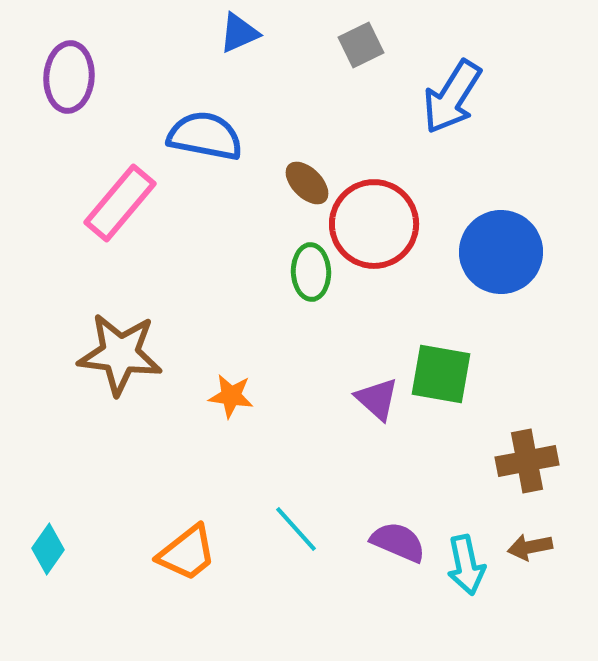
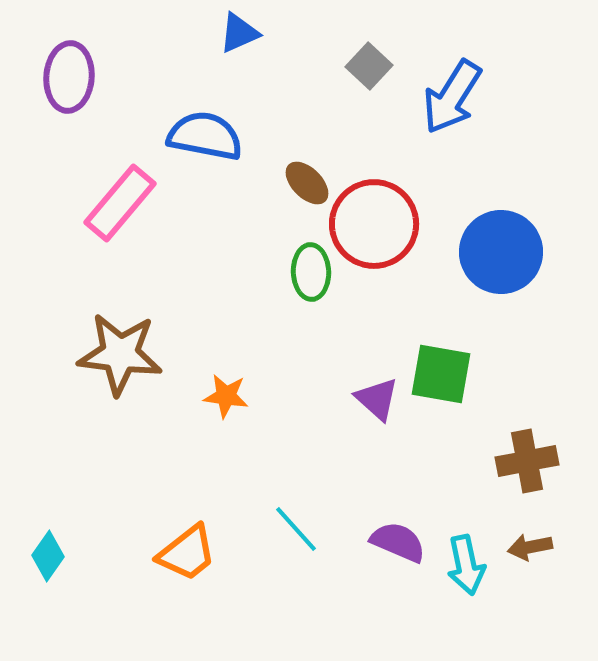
gray square: moved 8 px right, 21 px down; rotated 21 degrees counterclockwise
orange star: moved 5 px left
cyan diamond: moved 7 px down
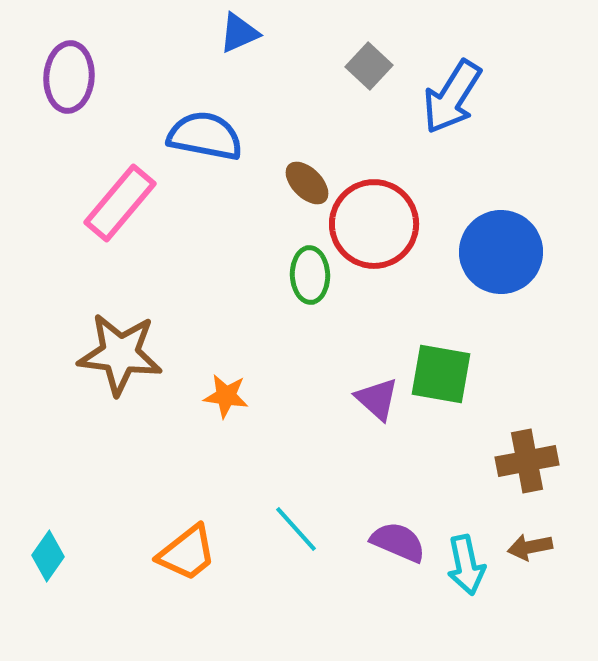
green ellipse: moved 1 px left, 3 px down
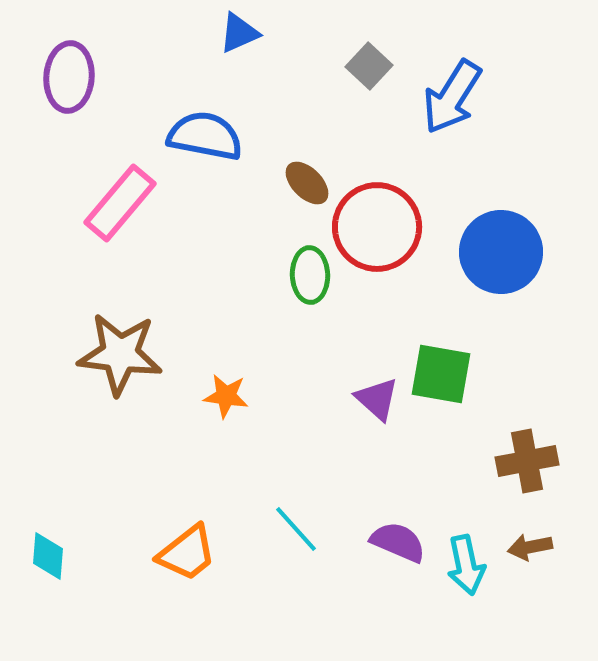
red circle: moved 3 px right, 3 px down
cyan diamond: rotated 30 degrees counterclockwise
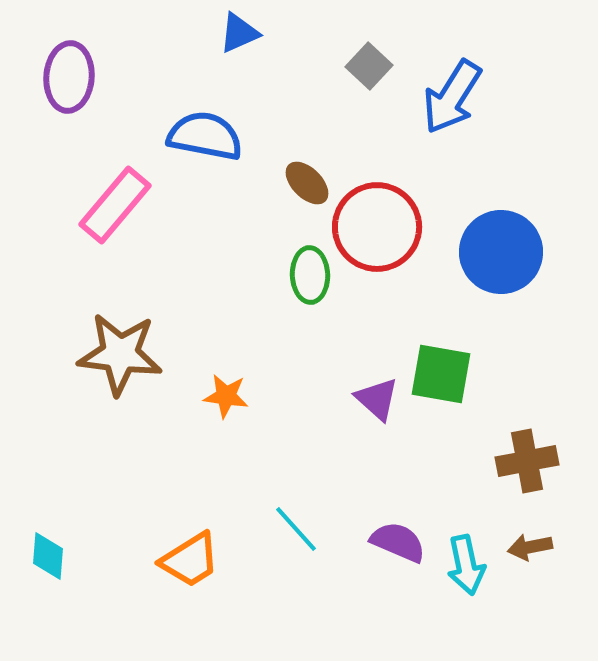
pink rectangle: moved 5 px left, 2 px down
orange trapezoid: moved 3 px right, 7 px down; rotated 6 degrees clockwise
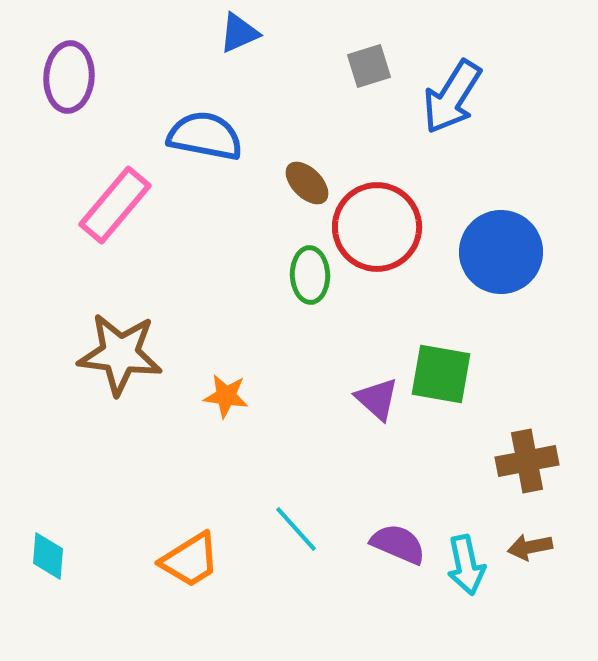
gray square: rotated 30 degrees clockwise
purple semicircle: moved 2 px down
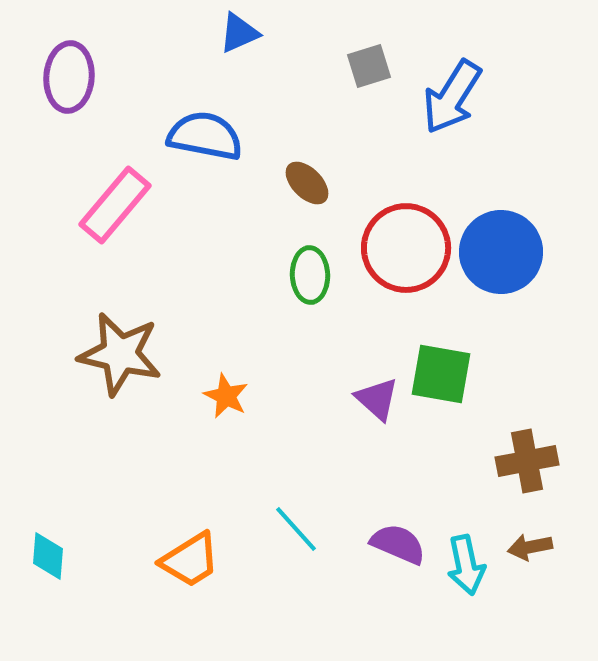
red circle: moved 29 px right, 21 px down
brown star: rotated 6 degrees clockwise
orange star: rotated 18 degrees clockwise
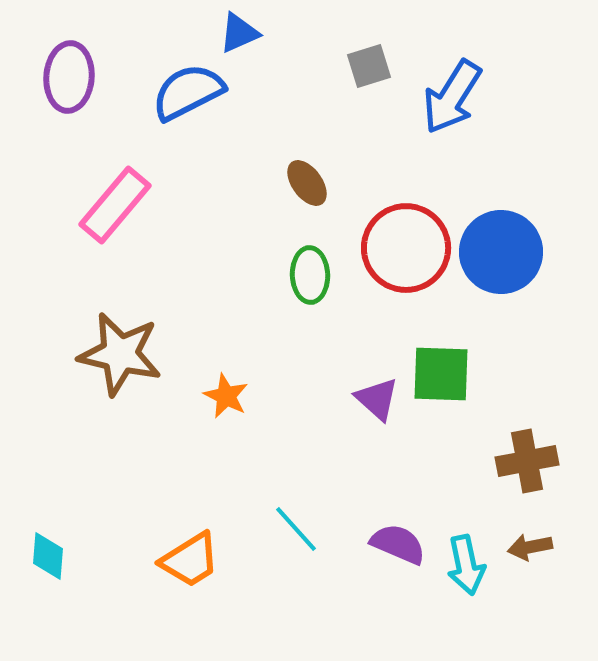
blue semicircle: moved 17 px left, 44 px up; rotated 38 degrees counterclockwise
brown ellipse: rotated 9 degrees clockwise
green square: rotated 8 degrees counterclockwise
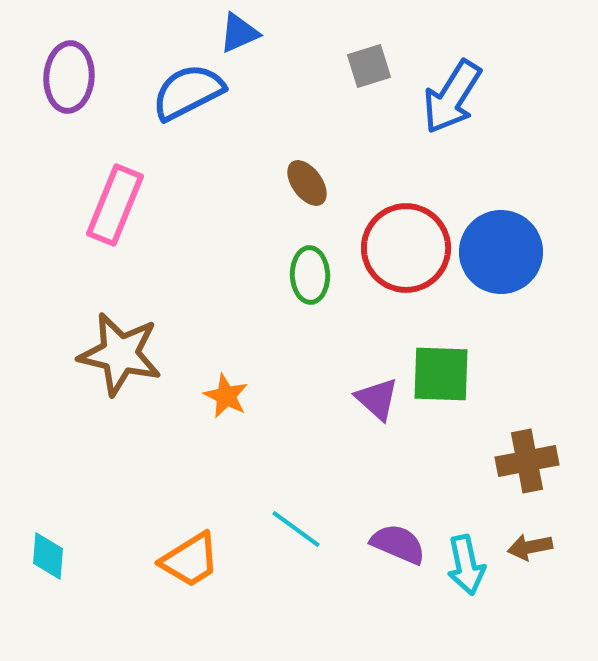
pink rectangle: rotated 18 degrees counterclockwise
cyan line: rotated 12 degrees counterclockwise
